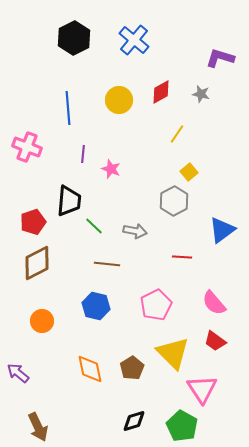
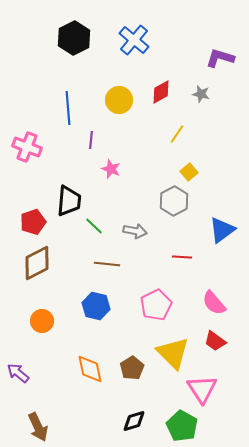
purple line: moved 8 px right, 14 px up
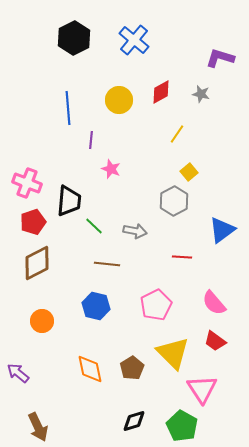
pink cross: moved 36 px down
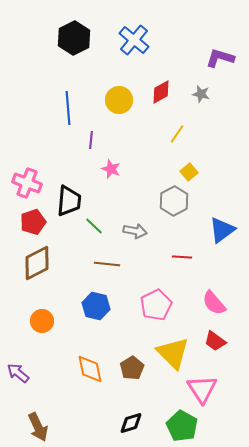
black diamond: moved 3 px left, 2 px down
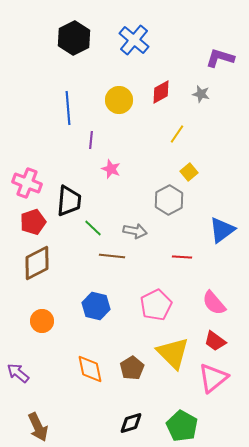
gray hexagon: moved 5 px left, 1 px up
green line: moved 1 px left, 2 px down
brown line: moved 5 px right, 8 px up
pink triangle: moved 11 px right, 11 px up; rotated 24 degrees clockwise
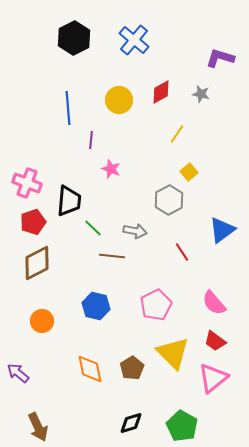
red line: moved 5 px up; rotated 54 degrees clockwise
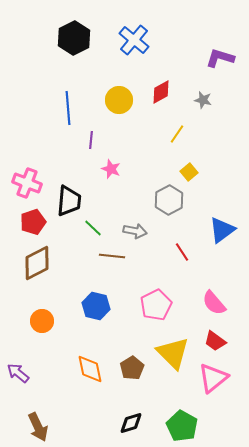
gray star: moved 2 px right, 6 px down
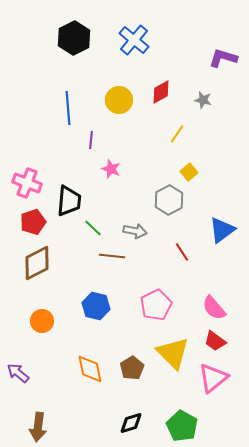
purple L-shape: moved 3 px right
pink semicircle: moved 5 px down
brown arrow: rotated 32 degrees clockwise
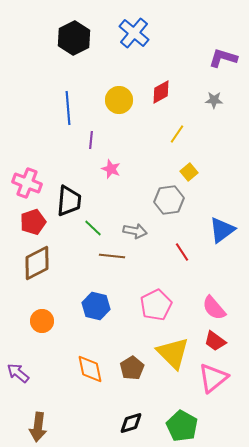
blue cross: moved 7 px up
gray star: moved 11 px right; rotated 12 degrees counterclockwise
gray hexagon: rotated 20 degrees clockwise
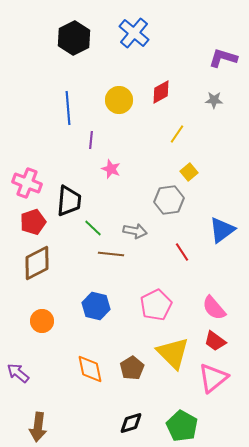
brown line: moved 1 px left, 2 px up
